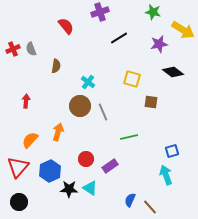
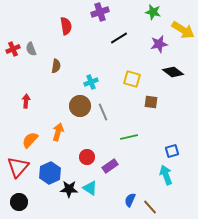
red semicircle: rotated 30 degrees clockwise
cyan cross: moved 3 px right; rotated 32 degrees clockwise
red circle: moved 1 px right, 2 px up
blue hexagon: moved 2 px down
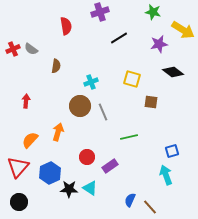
gray semicircle: rotated 32 degrees counterclockwise
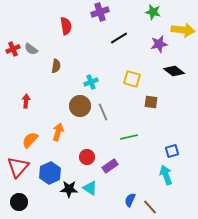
yellow arrow: rotated 25 degrees counterclockwise
black diamond: moved 1 px right, 1 px up
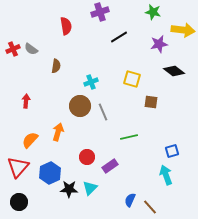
black line: moved 1 px up
cyan triangle: rotated 42 degrees clockwise
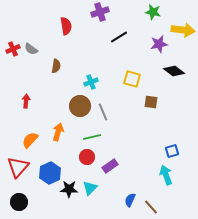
green line: moved 37 px left
brown line: moved 1 px right
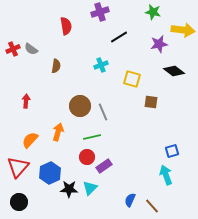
cyan cross: moved 10 px right, 17 px up
purple rectangle: moved 6 px left
brown line: moved 1 px right, 1 px up
